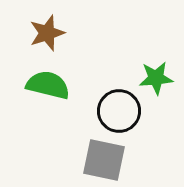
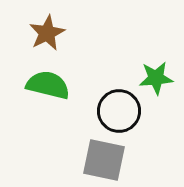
brown star: rotated 9 degrees counterclockwise
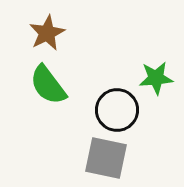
green semicircle: rotated 141 degrees counterclockwise
black circle: moved 2 px left, 1 px up
gray square: moved 2 px right, 2 px up
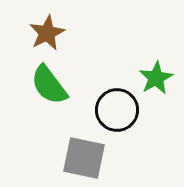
green star: rotated 24 degrees counterclockwise
green semicircle: moved 1 px right
gray square: moved 22 px left
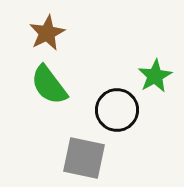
green star: moved 1 px left, 2 px up
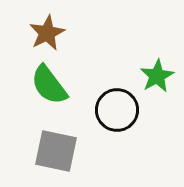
green star: moved 2 px right
gray square: moved 28 px left, 7 px up
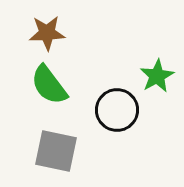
brown star: rotated 24 degrees clockwise
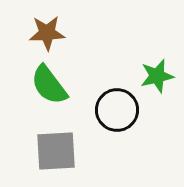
green star: rotated 16 degrees clockwise
gray square: rotated 15 degrees counterclockwise
